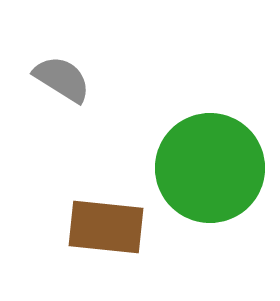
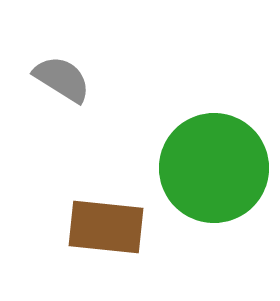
green circle: moved 4 px right
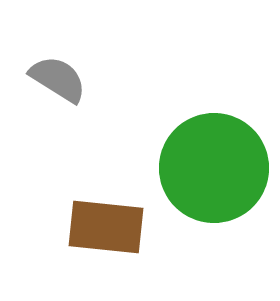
gray semicircle: moved 4 px left
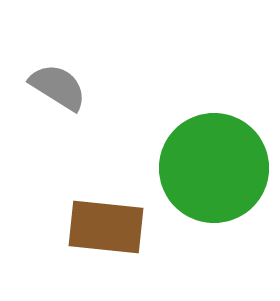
gray semicircle: moved 8 px down
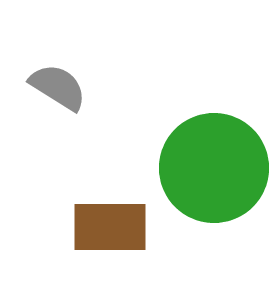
brown rectangle: moved 4 px right; rotated 6 degrees counterclockwise
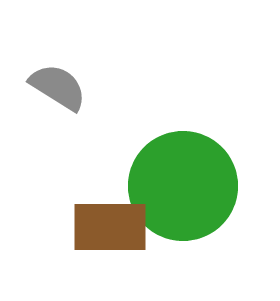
green circle: moved 31 px left, 18 px down
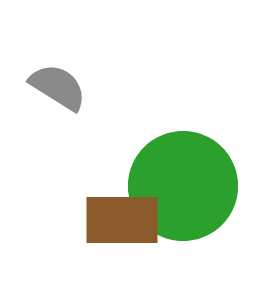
brown rectangle: moved 12 px right, 7 px up
